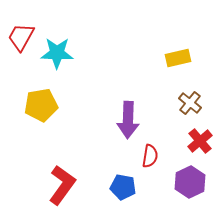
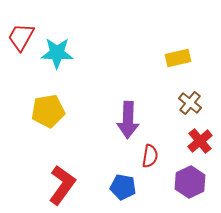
yellow pentagon: moved 7 px right, 6 px down
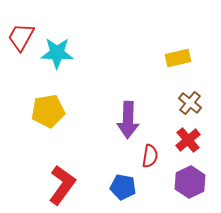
red cross: moved 12 px left, 1 px up
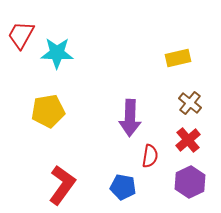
red trapezoid: moved 2 px up
purple arrow: moved 2 px right, 2 px up
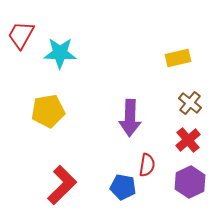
cyan star: moved 3 px right
red semicircle: moved 3 px left, 9 px down
red L-shape: rotated 9 degrees clockwise
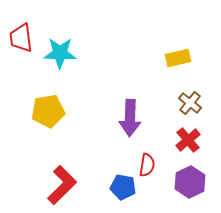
red trapezoid: moved 3 px down; rotated 36 degrees counterclockwise
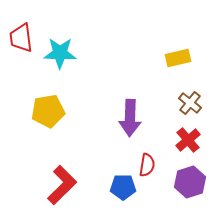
purple hexagon: rotated 8 degrees clockwise
blue pentagon: rotated 10 degrees counterclockwise
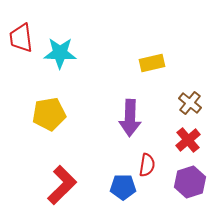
yellow rectangle: moved 26 px left, 5 px down
yellow pentagon: moved 1 px right, 3 px down
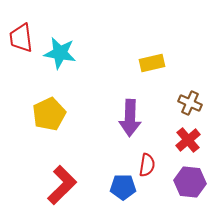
cyan star: rotated 8 degrees clockwise
brown cross: rotated 15 degrees counterclockwise
yellow pentagon: rotated 16 degrees counterclockwise
purple hexagon: rotated 24 degrees clockwise
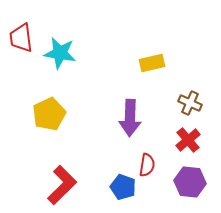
blue pentagon: rotated 20 degrees clockwise
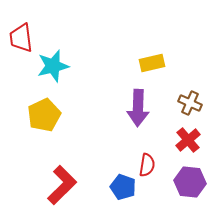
cyan star: moved 7 px left, 13 px down; rotated 24 degrees counterclockwise
yellow pentagon: moved 5 px left, 1 px down
purple arrow: moved 8 px right, 10 px up
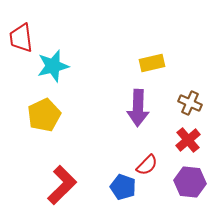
red semicircle: rotated 35 degrees clockwise
